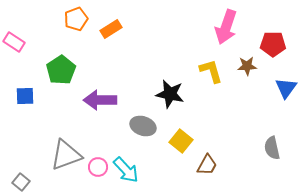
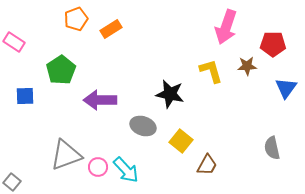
gray square: moved 9 px left
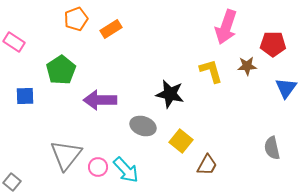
gray triangle: rotated 32 degrees counterclockwise
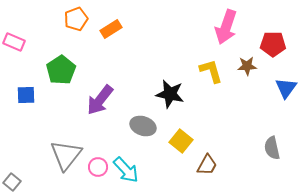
pink rectangle: rotated 10 degrees counterclockwise
blue square: moved 1 px right, 1 px up
purple arrow: rotated 52 degrees counterclockwise
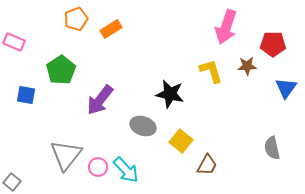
blue square: rotated 12 degrees clockwise
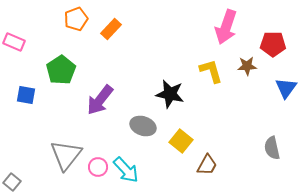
orange rectangle: rotated 15 degrees counterclockwise
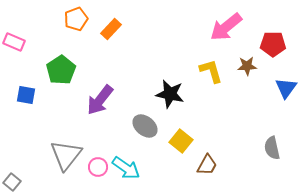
pink arrow: rotated 32 degrees clockwise
gray ellipse: moved 2 px right; rotated 20 degrees clockwise
cyan arrow: moved 2 px up; rotated 12 degrees counterclockwise
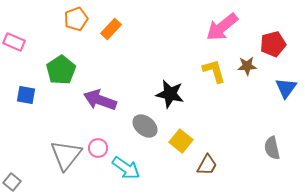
pink arrow: moved 4 px left
red pentagon: rotated 15 degrees counterclockwise
yellow L-shape: moved 3 px right
purple arrow: rotated 72 degrees clockwise
pink circle: moved 19 px up
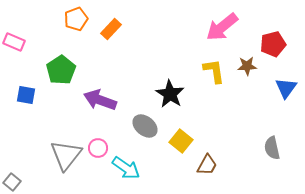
yellow L-shape: rotated 8 degrees clockwise
black star: rotated 20 degrees clockwise
